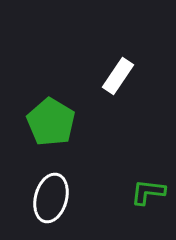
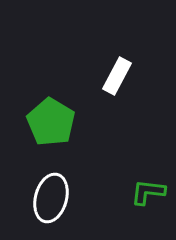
white rectangle: moved 1 px left; rotated 6 degrees counterclockwise
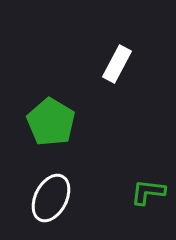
white rectangle: moved 12 px up
white ellipse: rotated 12 degrees clockwise
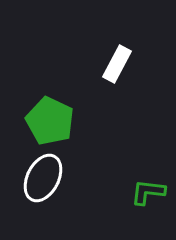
green pentagon: moved 1 px left, 1 px up; rotated 6 degrees counterclockwise
white ellipse: moved 8 px left, 20 px up
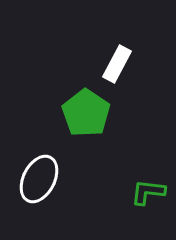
green pentagon: moved 36 px right, 8 px up; rotated 9 degrees clockwise
white ellipse: moved 4 px left, 1 px down
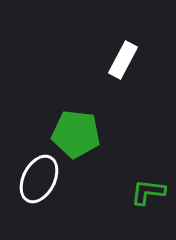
white rectangle: moved 6 px right, 4 px up
green pentagon: moved 10 px left, 21 px down; rotated 27 degrees counterclockwise
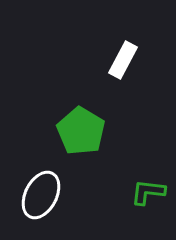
green pentagon: moved 5 px right, 3 px up; rotated 24 degrees clockwise
white ellipse: moved 2 px right, 16 px down
